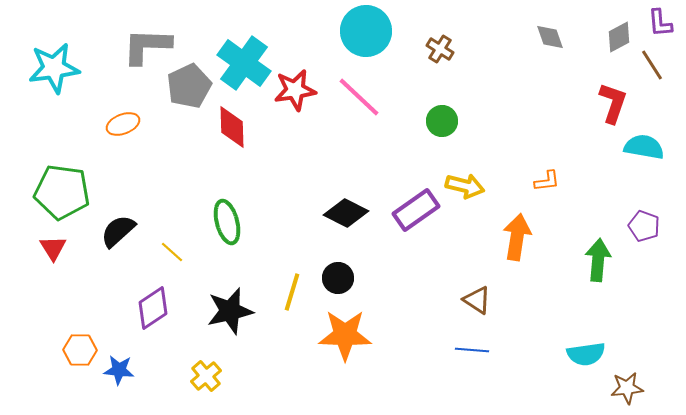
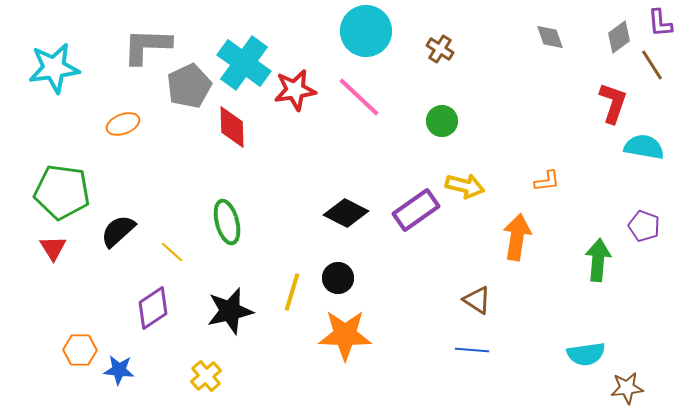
gray diamond at (619, 37): rotated 8 degrees counterclockwise
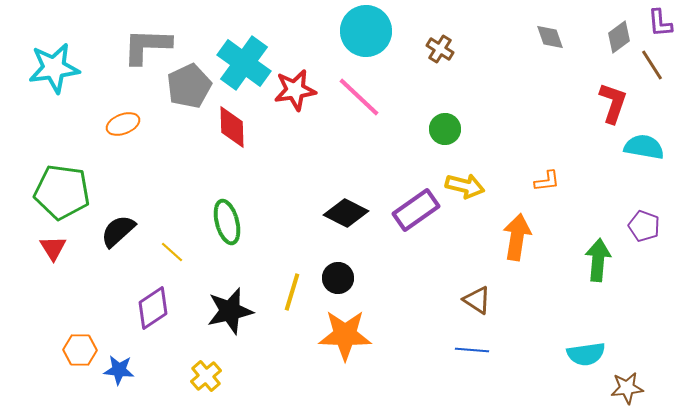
green circle at (442, 121): moved 3 px right, 8 px down
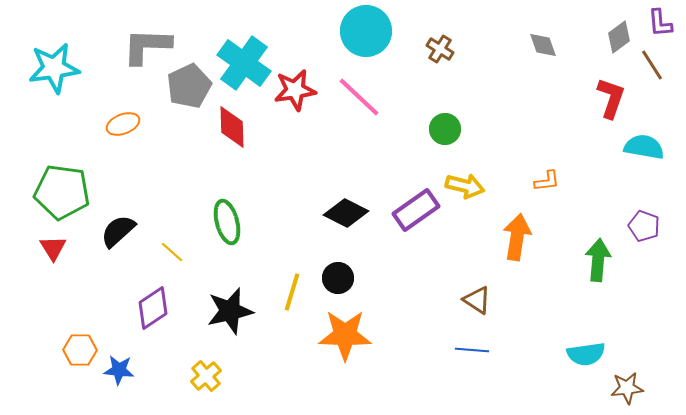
gray diamond at (550, 37): moved 7 px left, 8 px down
red L-shape at (613, 103): moved 2 px left, 5 px up
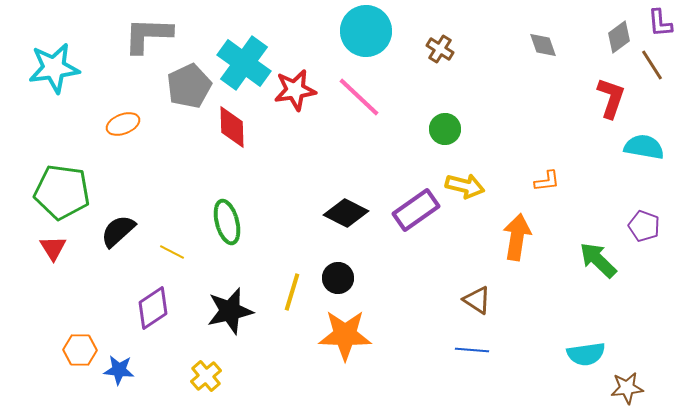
gray L-shape at (147, 46): moved 1 px right, 11 px up
yellow line at (172, 252): rotated 15 degrees counterclockwise
green arrow at (598, 260): rotated 51 degrees counterclockwise
